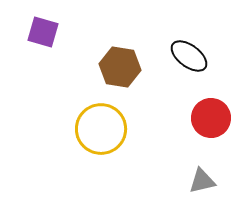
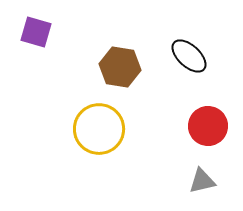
purple square: moved 7 px left
black ellipse: rotated 6 degrees clockwise
red circle: moved 3 px left, 8 px down
yellow circle: moved 2 px left
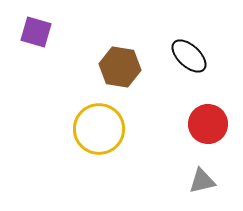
red circle: moved 2 px up
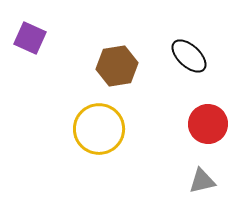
purple square: moved 6 px left, 6 px down; rotated 8 degrees clockwise
brown hexagon: moved 3 px left, 1 px up; rotated 18 degrees counterclockwise
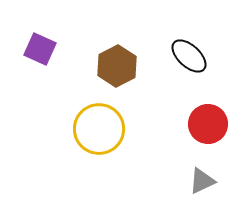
purple square: moved 10 px right, 11 px down
brown hexagon: rotated 18 degrees counterclockwise
gray triangle: rotated 12 degrees counterclockwise
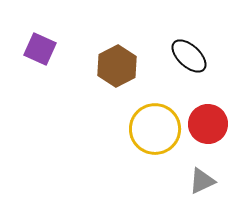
yellow circle: moved 56 px right
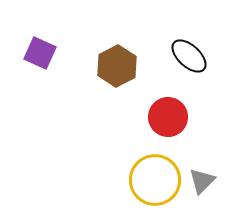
purple square: moved 4 px down
red circle: moved 40 px left, 7 px up
yellow circle: moved 51 px down
gray triangle: rotated 20 degrees counterclockwise
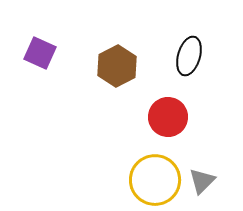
black ellipse: rotated 63 degrees clockwise
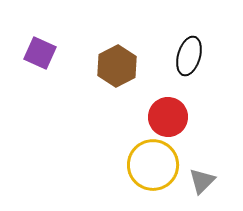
yellow circle: moved 2 px left, 15 px up
